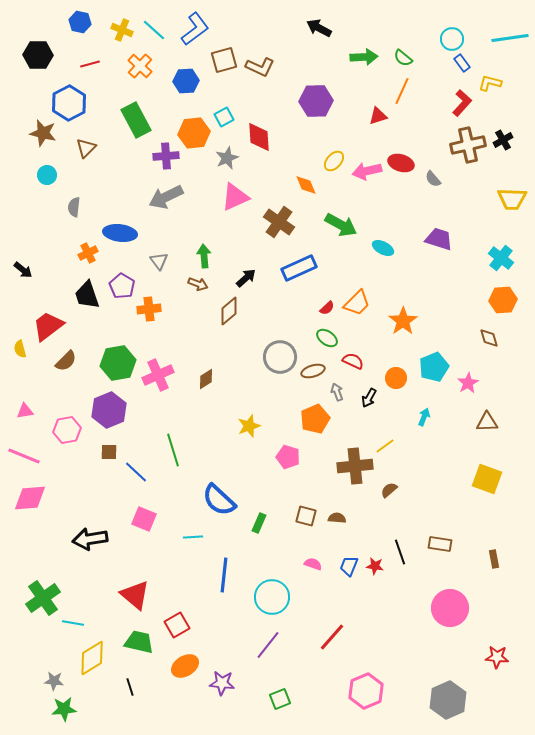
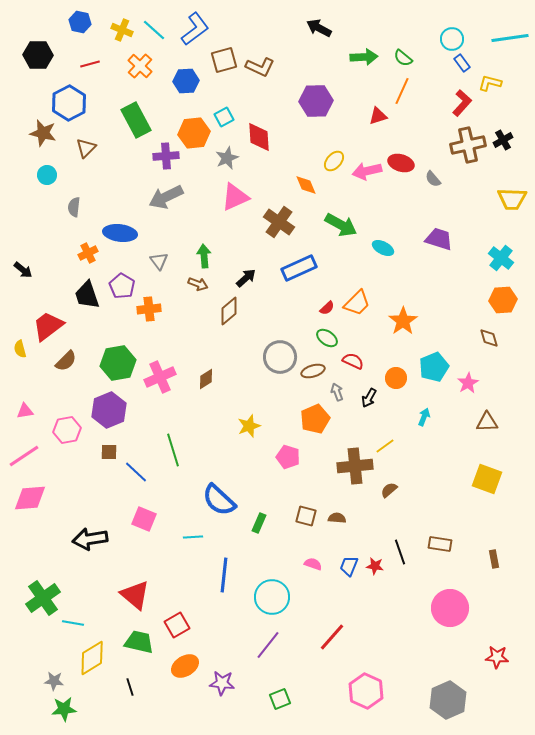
pink cross at (158, 375): moved 2 px right, 2 px down
pink line at (24, 456): rotated 56 degrees counterclockwise
pink hexagon at (366, 691): rotated 12 degrees counterclockwise
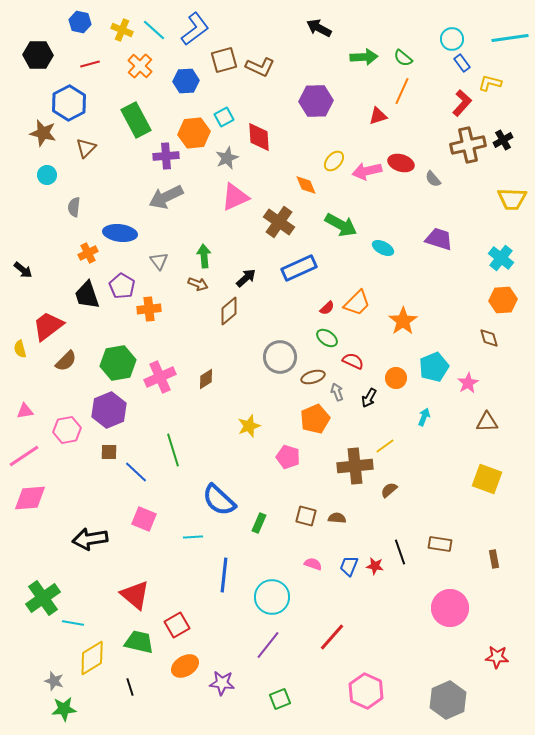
brown ellipse at (313, 371): moved 6 px down
gray star at (54, 681): rotated 12 degrees clockwise
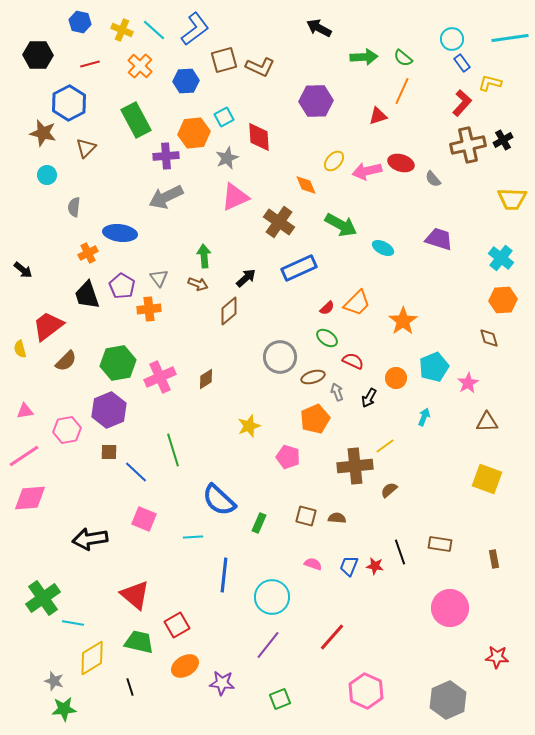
gray triangle at (159, 261): moved 17 px down
